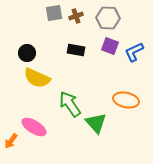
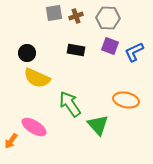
green triangle: moved 2 px right, 2 px down
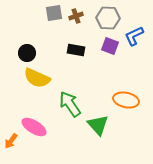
blue L-shape: moved 16 px up
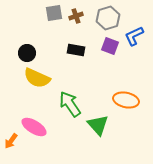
gray hexagon: rotated 20 degrees counterclockwise
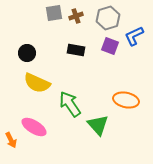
yellow semicircle: moved 5 px down
orange arrow: moved 1 px up; rotated 63 degrees counterclockwise
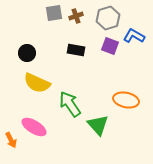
blue L-shape: rotated 55 degrees clockwise
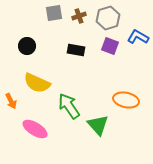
brown cross: moved 3 px right
blue L-shape: moved 4 px right, 1 px down
black circle: moved 7 px up
green arrow: moved 1 px left, 2 px down
pink ellipse: moved 1 px right, 2 px down
orange arrow: moved 39 px up
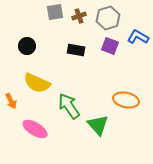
gray square: moved 1 px right, 1 px up
